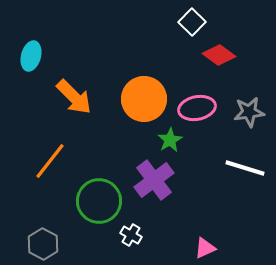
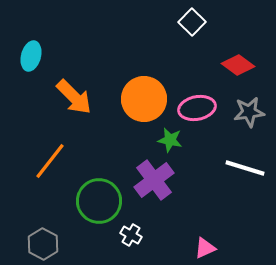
red diamond: moved 19 px right, 10 px down
green star: rotated 30 degrees counterclockwise
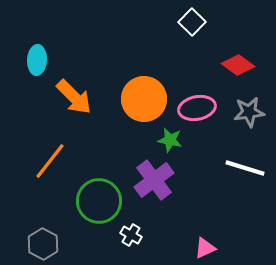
cyan ellipse: moved 6 px right, 4 px down; rotated 12 degrees counterclockwise
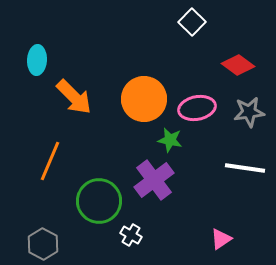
orange line: rotated 15 degrees counterclockwise
white line: rotated 9 degrees counterclockwise
pink triangle: moved 16 px right, 9 px up; rotated 10 degrees counterclockwise
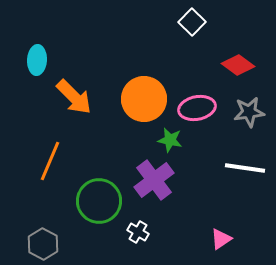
white cross: moved 7 px right, 3 px up
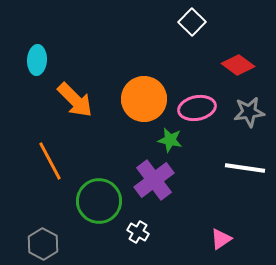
orange arrow: moved 1 px right, 3 px down
orange line: rotated 51 degrees counterclockwise
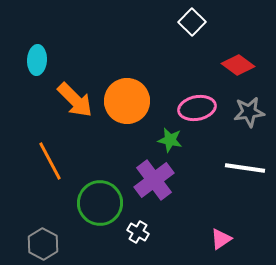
orange circle: moved 17 px left, 2 px down
green circle: moved 1 px right, 2 px down
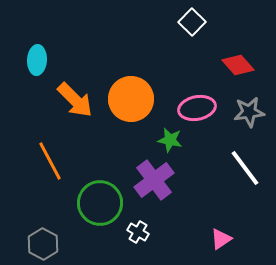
red diamond: rotated 12 degrees clockwise
orange circle: moved 4 px right, 2 px up
white line: rotated 45 degrees clockwise
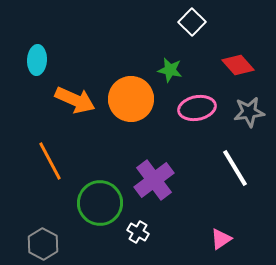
orange arrow: rotated 21 degrees counterclockwise
green star: moved 70 px up
white line: moved 10 px left; rotated 6 degrees clockwise
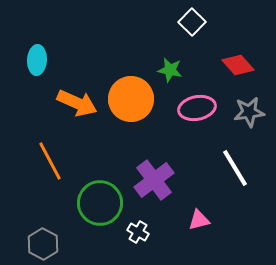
orange arrow: moved 2 px right, 3 px down
pink triangle: moved 22 px left, 19 px up; rotated 20 degrees clockwise
